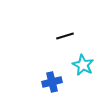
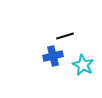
blue cross: moved 1 px right, 26 px up
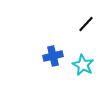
black line: moved 21 px right, 12 px up; rotated 30 degrees counterclockwise
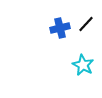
blue cross: moved 7 px right, 28 px up
